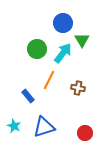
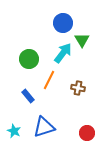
green circle: moved 8 px left, 10 px down
cyan star: moved 5 px down
red circle: moved 2 px right
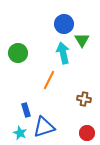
blue circle: moved 1 px right, 1 px down
cyan arrow: rotated 50 degrees counterclockwise
green circle: moved 11 px left, 6 px up
brown cross: moved 6 px right, 11 px down
blue rectangle: moved 2 px left, 14 px down; rotated 24 degrees clockwise
cyan star: moved 6 px right, 2 px down
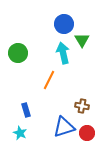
brown cross: moved 2 px left, 7 px down
blue triangle: moved 20 px right
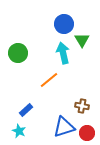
orange line: rotated 24 degrees clockwise
blue rectangle: rotated 64 degrees clockwise
cyan star: moved 1 px left, 2 px up
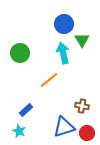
green circle: moved 2 px right
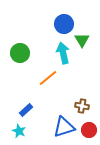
orange line: moved 1 px left, 2 px up
red circle: moved 2 px right, 3 px up
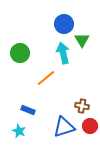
orange line: moved 2 px left
blue rectangle: moved 2 px right; rotated 64 degrees clockwise
red circle: moved 1 px right, 4 px up
